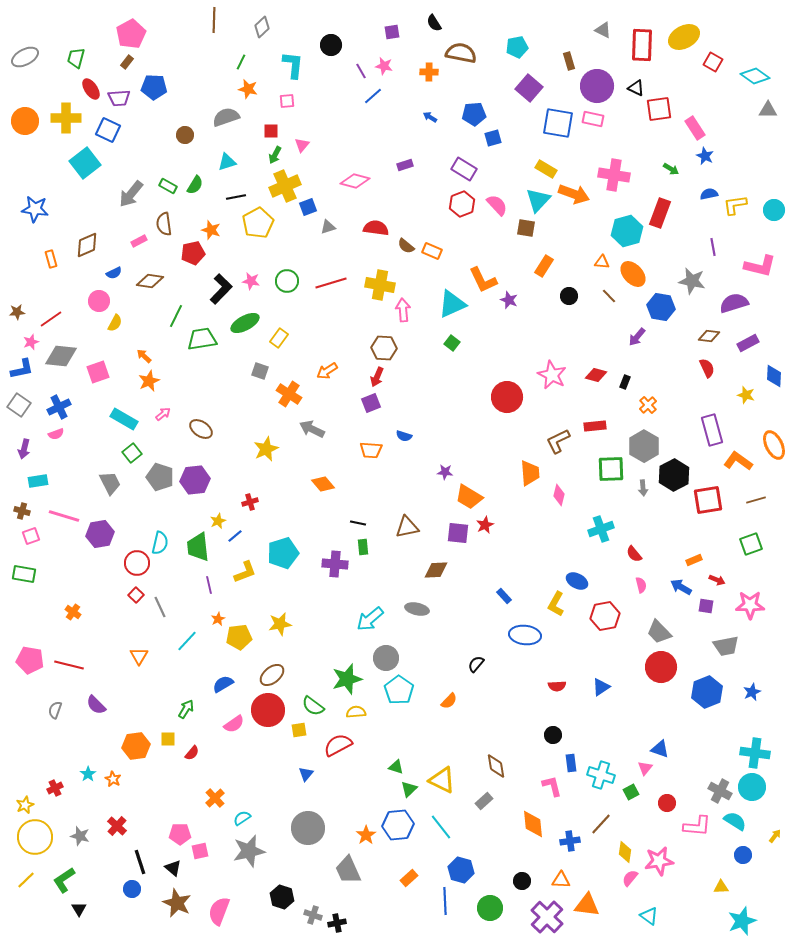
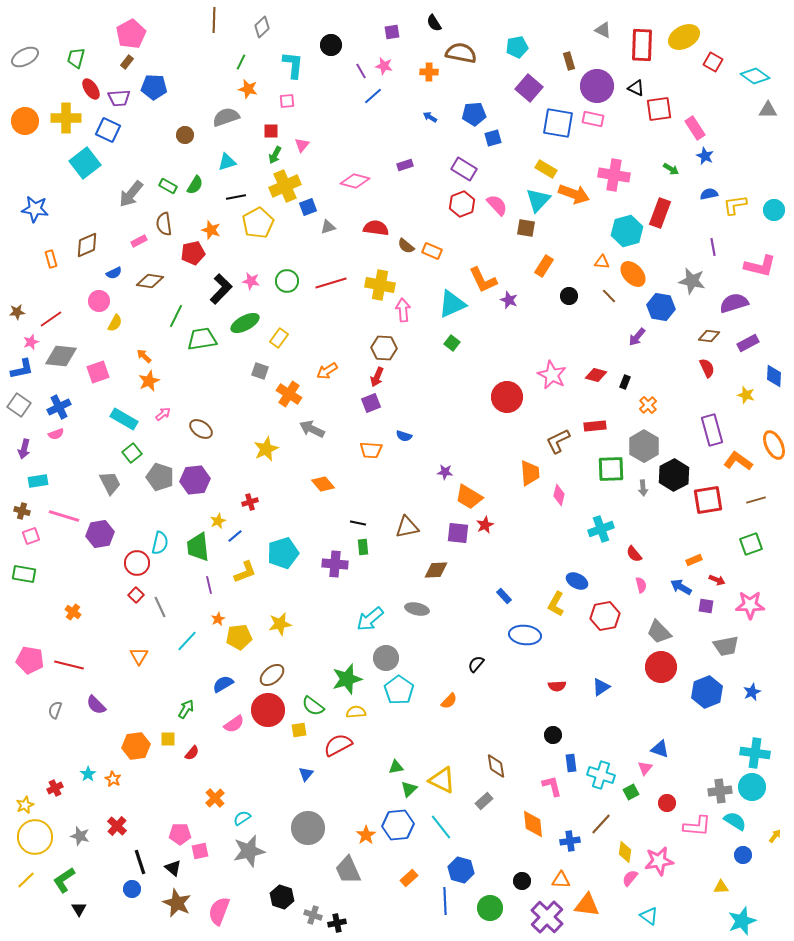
green triangle at (396, 767): rotated 28 degrees counterclockwise
gray cross at (720, 791): rotated 35 degrees counterclockwise
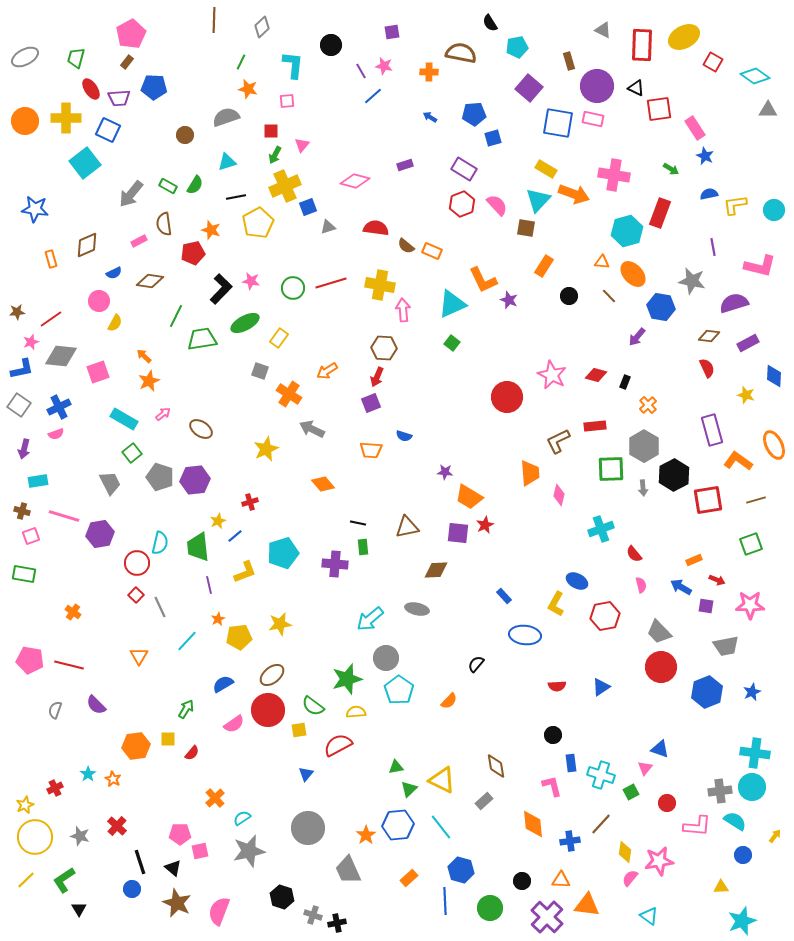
black semicircle at (434, 23): moved 56 px right
green circle at (287, 281): moved 6 px right, 7 px down
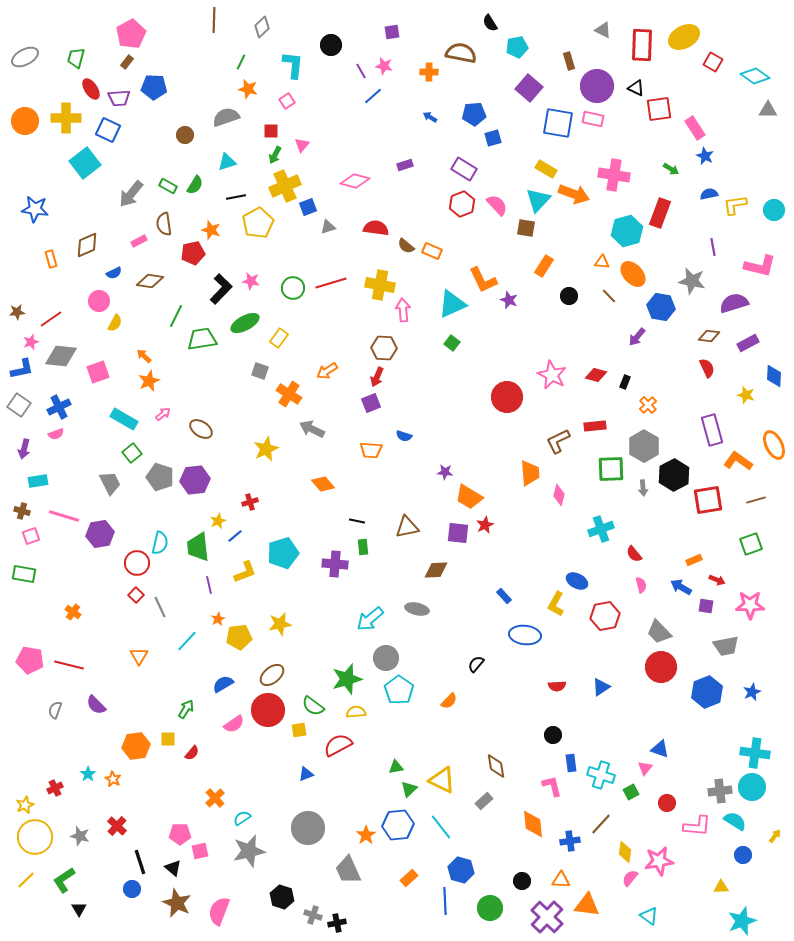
pink square at (287, 101): rotated 28 degrees counterclockwise
black line at (358, 523): moved 1 px left, 2 px up
blue triangle at (306, 774): rotated 28 degrees clockwise
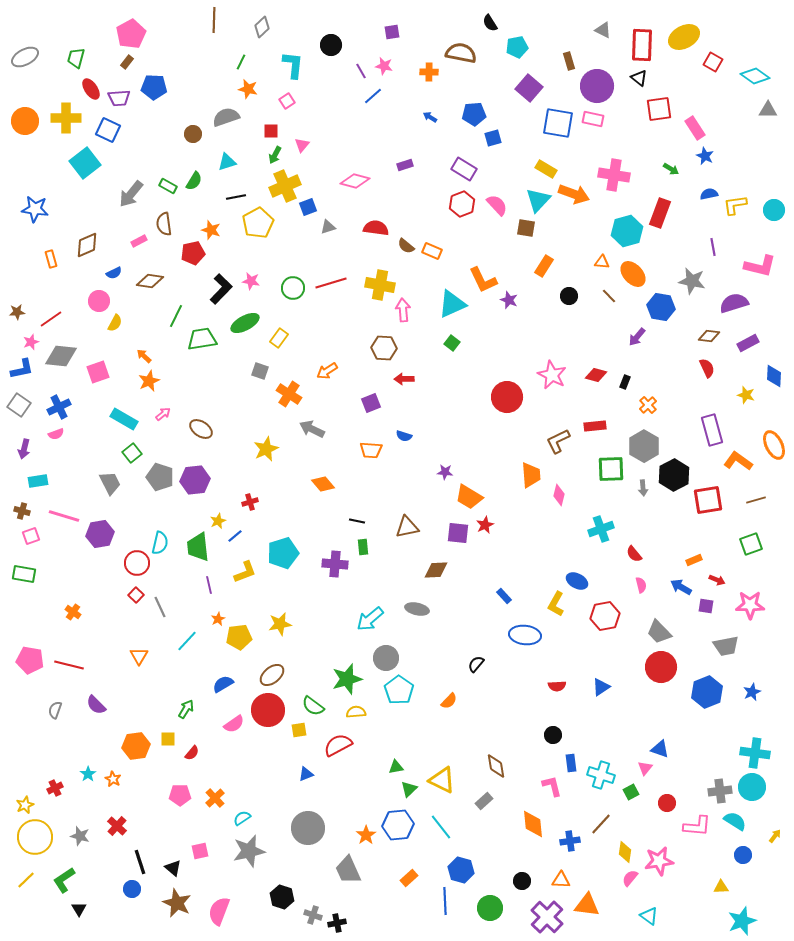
black triangle at (636, 88): moved 3 px right, 10 px up; rotated 12 degrees clockwise
brown circle at (185, 135): moved 8 px right, 1 px up
green semicircle at (195, 185): moved 1 px left, 4 px up
red arrow at (377, 377): moved 27 px right, 2 px down; rotated 66 degrees clockwise
orange trapezoid at (530, 473): moved 1 px right, 2 px down
pink pentagon at (180, 834): moved 39 px up
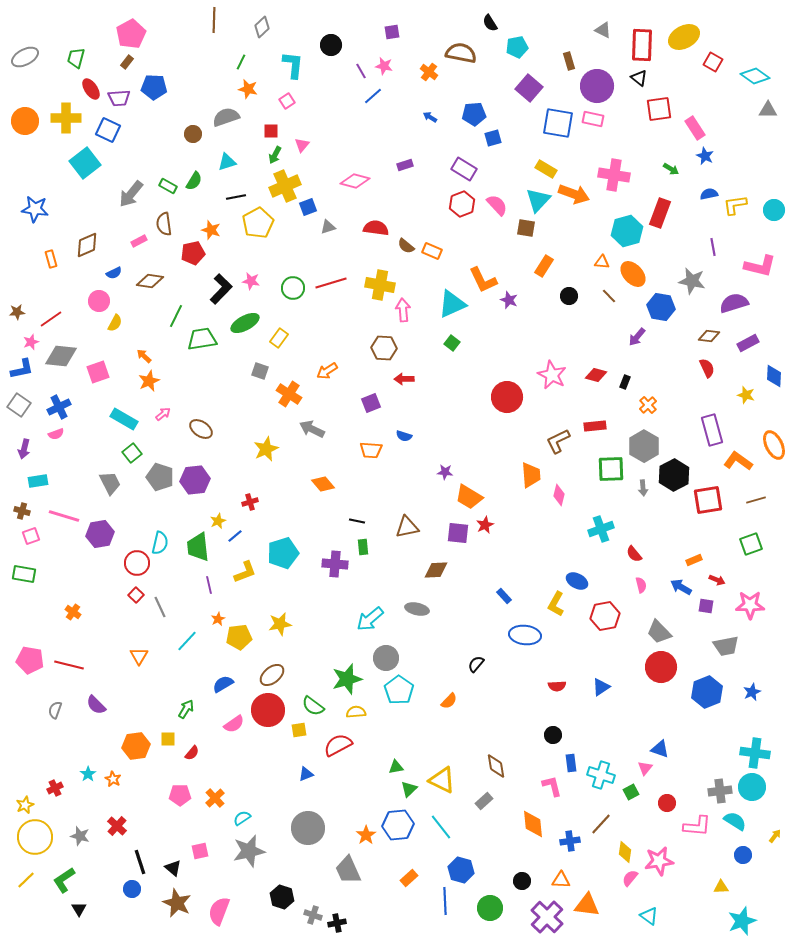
orange cross at (429, 72): rotated 36 degrees clockwise
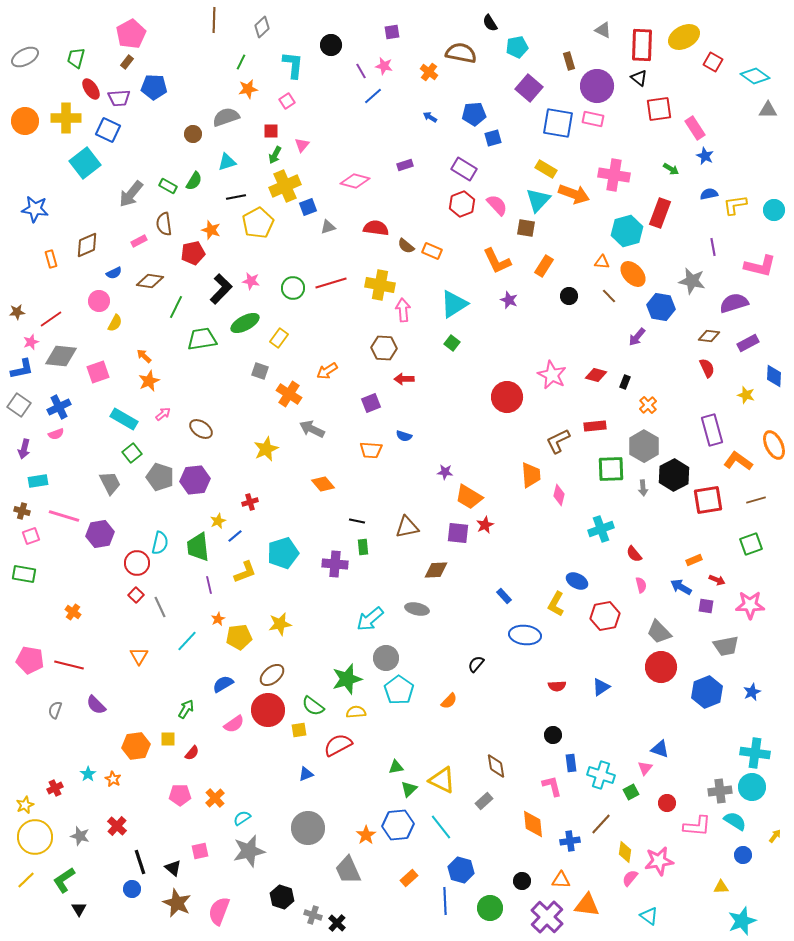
orange star at (248, 89): rotated 24 degrees counterclockwise
orange L-shape at (483, 280): moved 14 px right, 19 px up
cyan triangle at (452, 304): moved 2 px right; rotated 8 degrees counterclockwise
green line at (176, 316): moved 9 px up
black cross at (337, 923): rotated 36 degrees counterclockwise
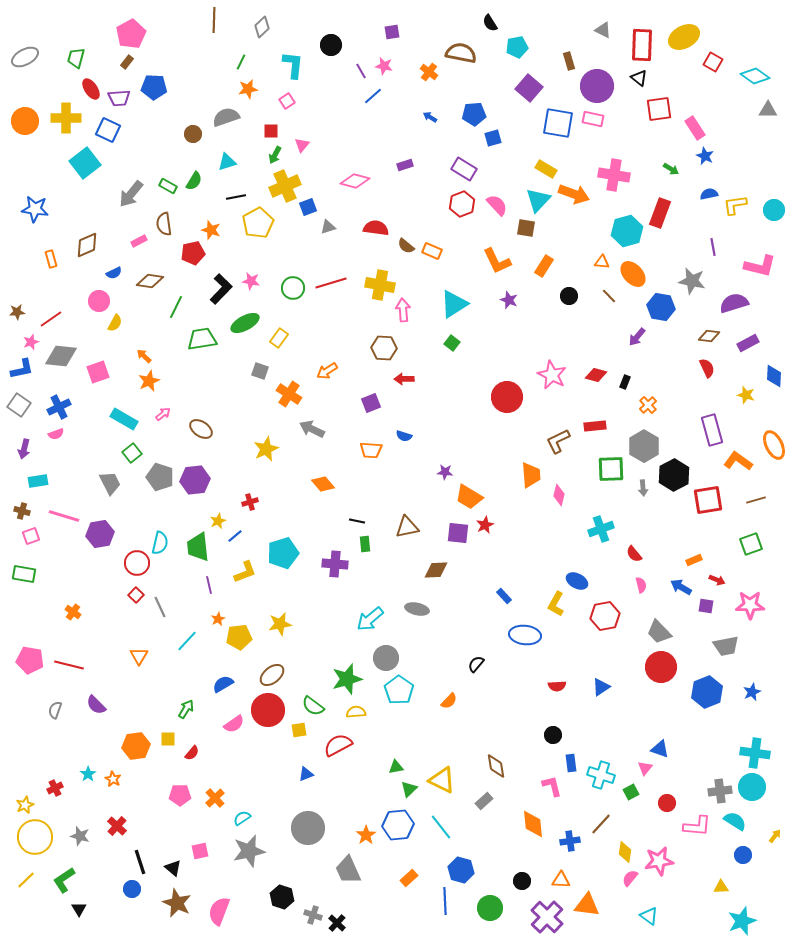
green rectangle at (363, 547): moved 2 px right, 3 px up
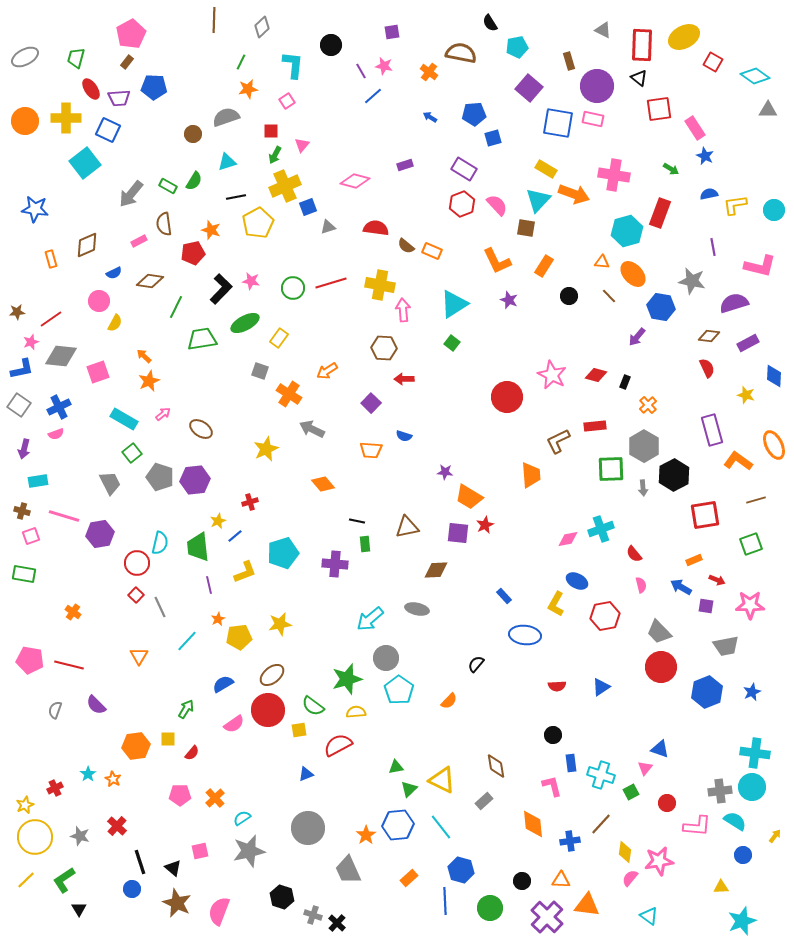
purple square at (371, 403): rotated 24 degrees counterclockwise
pink diamond at (559, 495): moved 9 px right, 44 px down; rotated 65 degrees clockwise
red square at (708, 500): moved 3 px left, 15 px down
